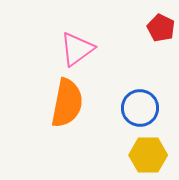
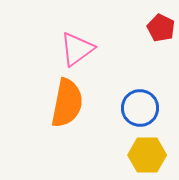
yellow hexagon: moved 1 px left
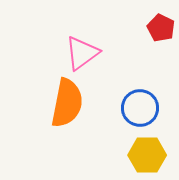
pink triangle: moved 5 px right, 4 px down
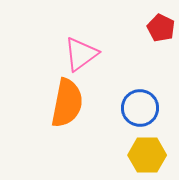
pink triangle: moved 1 px left, 1 px down
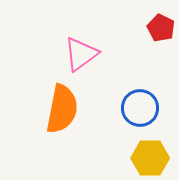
orange semicircle: moved 5 px left, 6 px down
yellow hexagon: moved 3 px right, 3 px down
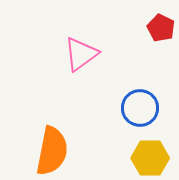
orange semicircle: moved 10 px left, 42 px down
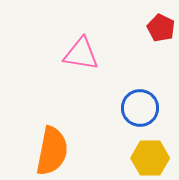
pink triangle: rotated 45 degrees clockwise
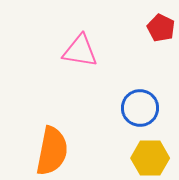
pink triangle: moved 1 px left, 3 px up
